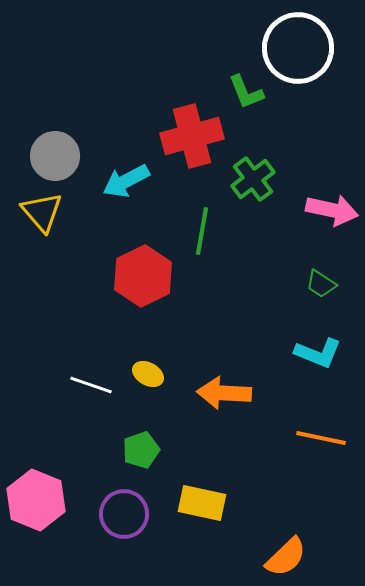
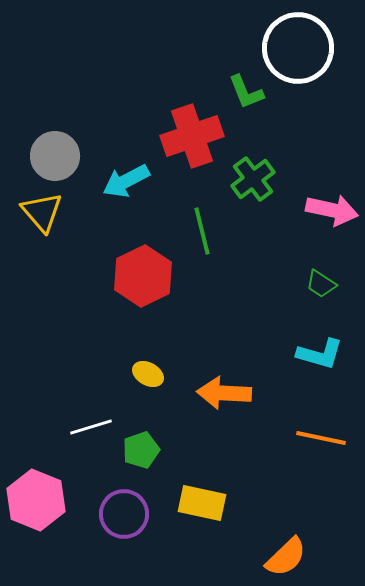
red cross: rotated 4 degrees counterclockwise
green line: rotated 24 degrees counterclockwise
cyan L-shape: moved 2 px right, 1 px down; rotated 6 degrees counterclockwise
white line: moved 42 px down; rotated 36 degrees counterclockwise
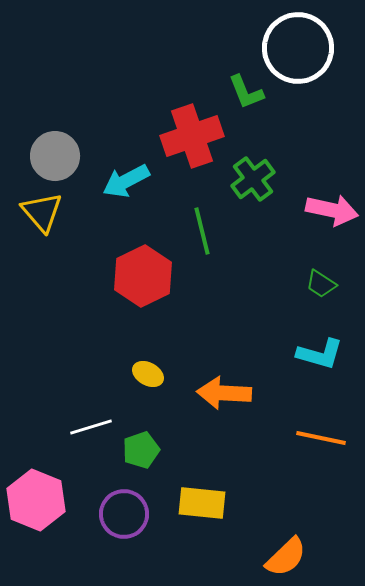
yellow rectangle: rotated 6 degrees counterclockwise
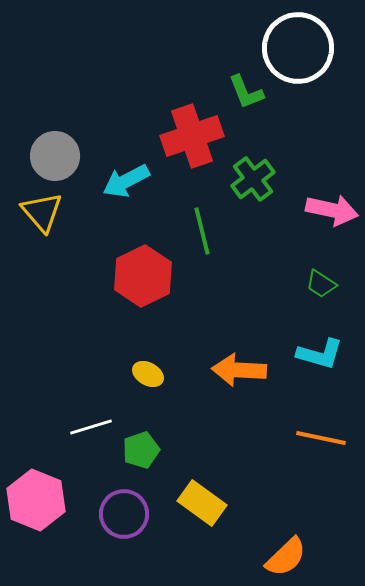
orange arrow: moved 15 px right, 23 px up
yellow rectangle: rotated 30 degrees clockwise
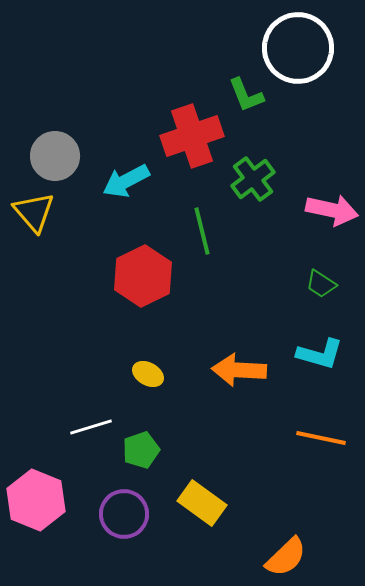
green L-shape: moved 3 px down
yellow triangle: moved 8 px left
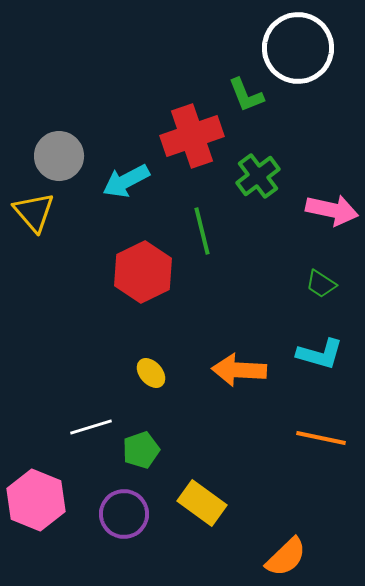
gray circle: moved 4 px right
green cross: moved 5 px right, 3 px up
red hexagon: moved 4 px up
yellow ellipse: moved 3 px right, 1 px up; rotated 20 degrees clockwise
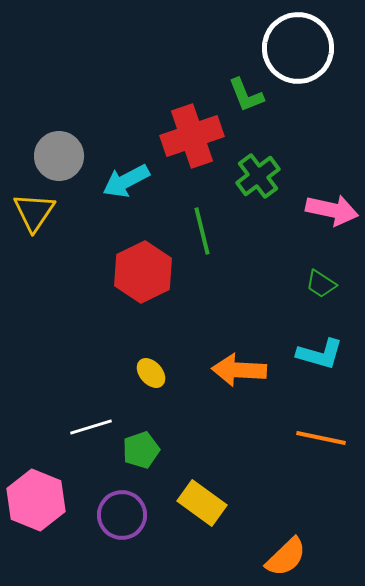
yellow triangle: rotated 15 degrees clockwise
purple circle: moved 2 px left, 1 px down
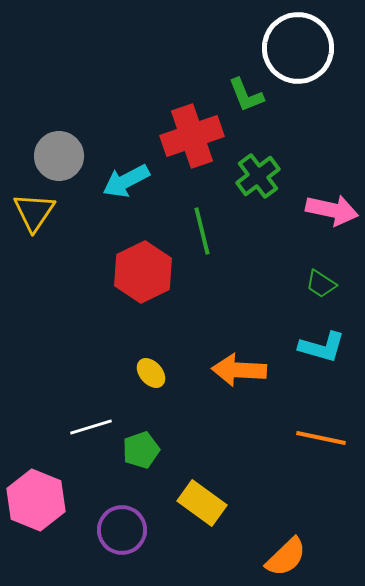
cyan L-shape: moved 2 px right, 7 px up
purple circle: moved 15 px down
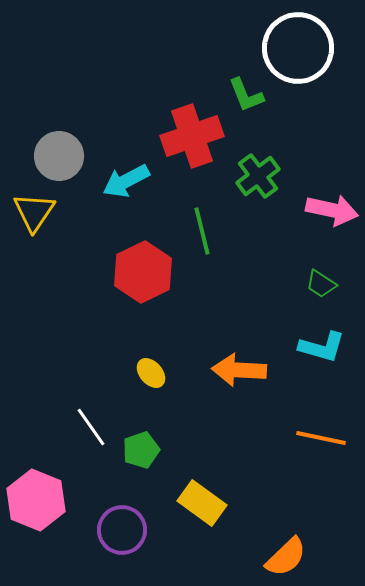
white line: rotated 72 degrees clockwise
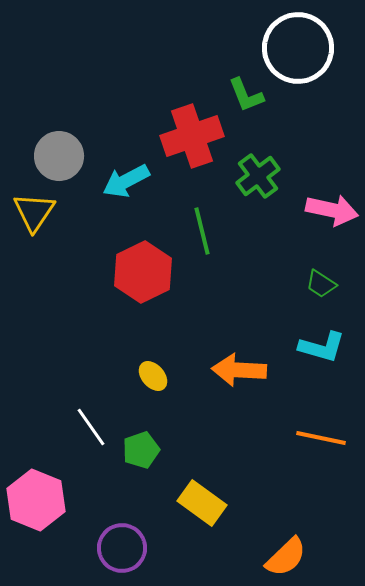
yellow ellipse: moved 2 px right, 3 px down
purple circle: moved 18 px down
